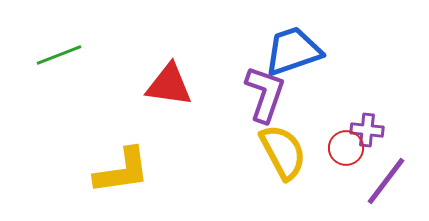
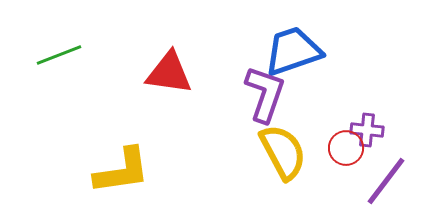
red triangle: moved 12 px up
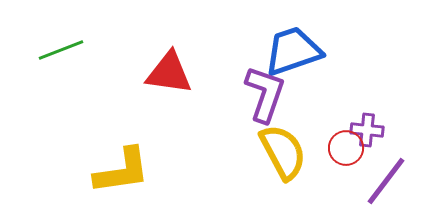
green line: moved 2 px right, 5 px up
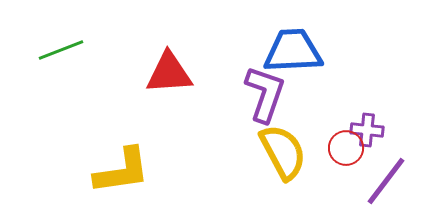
blue trapezoid: rotated 16 degrees clockwise
red triangle: rotated 12 degrees counterclockwise
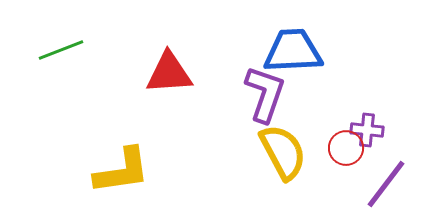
purple line: moved 3 px down
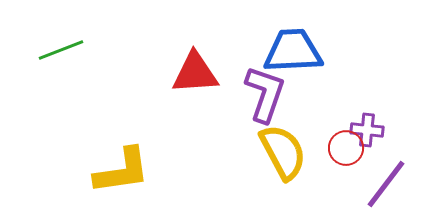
red triangle: moved 26 px right
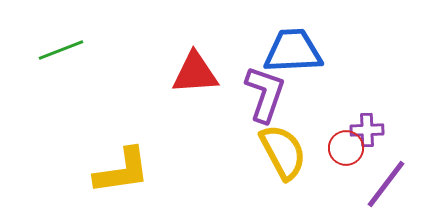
purple cross: rotated 8 degrees counterclockwise
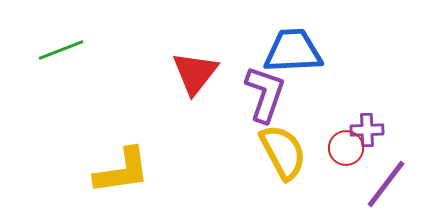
red triangle: rotated 48 degrees counterclockwise
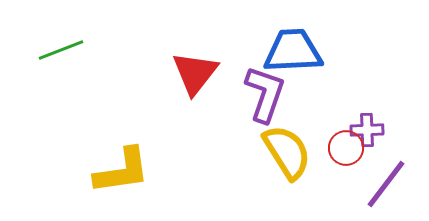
yellow semicircle: moved 4 px right; rotated 4 degrees counterclockwise
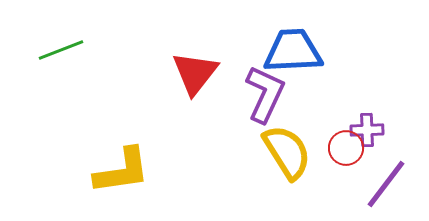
purple L-shape: rotated 6 degrees clockwise
